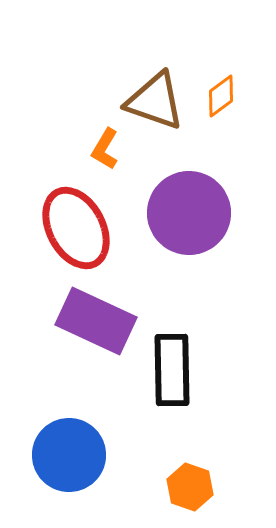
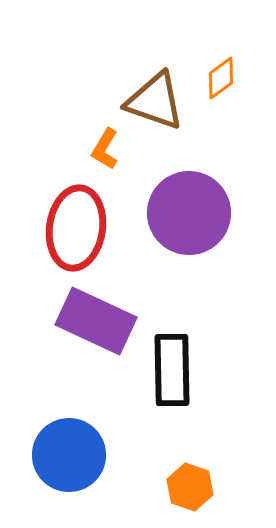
orange diamond: moved 18 px up
red ellipse: rotated 36 degrees clockwise
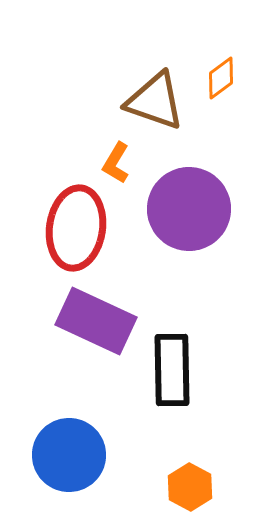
orange L-shape: moved 11 px right, 14 px down
purple circle: moved 4 px up
orange hexagon: rotated 9 degrees clockwise
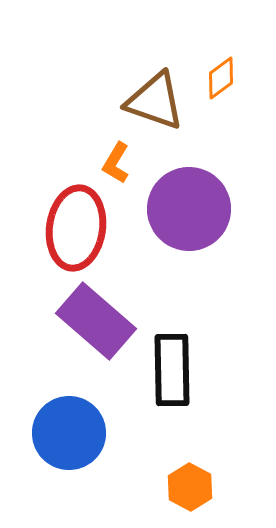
purple rectangle: rotated 16 degrees clockwise
blue circle: moved 22 px up
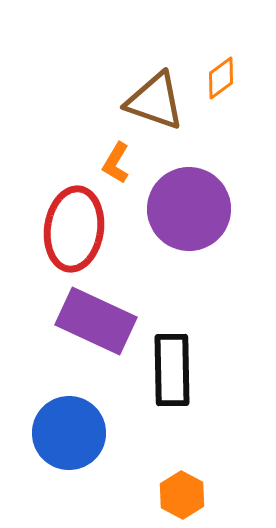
red ellipse: moved 2 px left, 1 px down
purple rectangle: rotated 16 degrees counterclockwise
orange hexagon: moved 8 px left, 8 px down
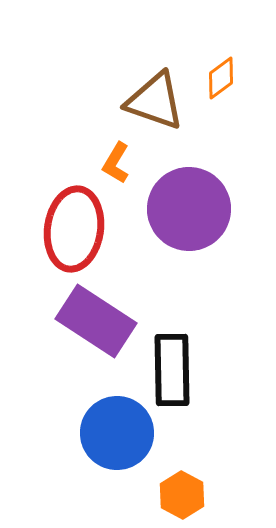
purple rectangle: rotated 8 degrees clockwise
blue circle: moved 48 px right
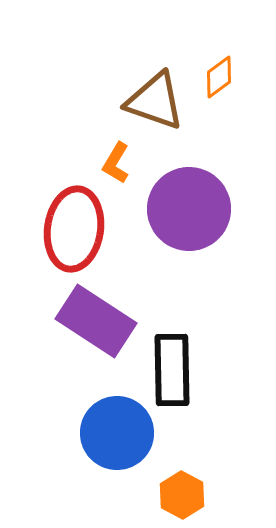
orange diamond: moved 2 px left, 1 px up
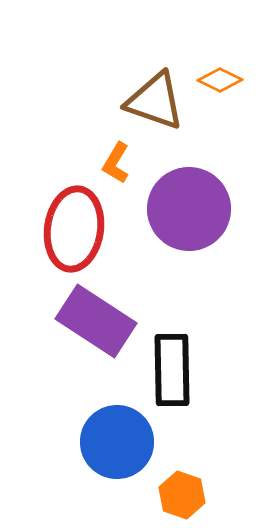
orange diamond: moved 1 px right, 3 px down; rotated 63 degrees clockwise
blue circle: moved 9 px down
orange hexagon: rotated 9 degrees counterclockwise
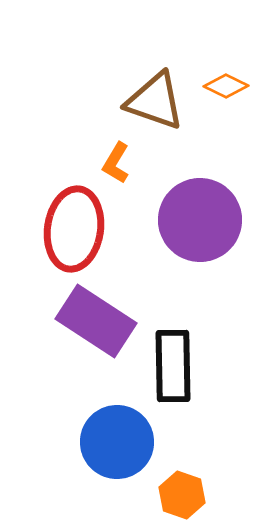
orange diamond: moved 6 px right, 6 px down
purple circle: moved 11 px right, 11 px down
black rectangle: moved 1 px right, 4 px up
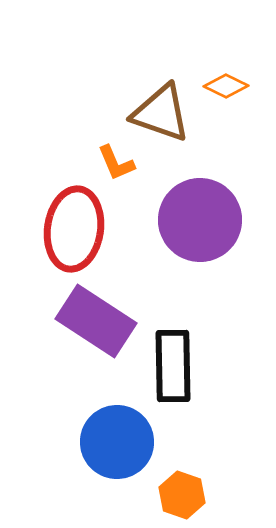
brown triangle: moved 6 px right, 12 px down
orange L-shape: rotated 54 degrees counterclockwise
